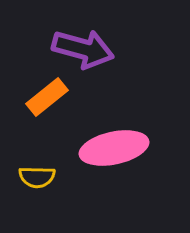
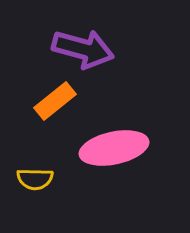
orange rectangle: moved 8 px right, 4 px down
yellow semicircle: moved 2 px left, 2 px down
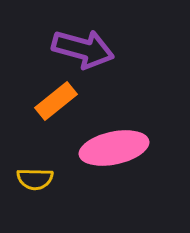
orange rectangle: moved 1 px right
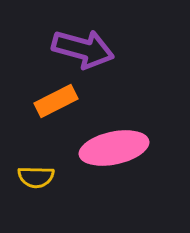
orange rectangle: rotated 12 degrees clockwise
yellow semicircle: moved 1 px right, 2 px up
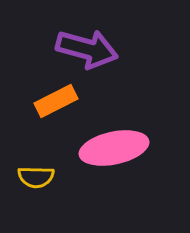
purple arrow: moved 4 px right
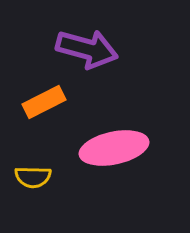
orange rectangle: moved 12 px left, 1 px down
yellow semicircle: moved 3 px left
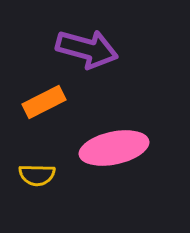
yellow semicircle: moved 4 px right, 2 px up
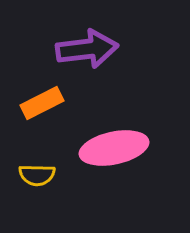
purple arrow: rotated 22 degrees counterclockwise
orange rectangle: moved 2 px left, 1 px down
